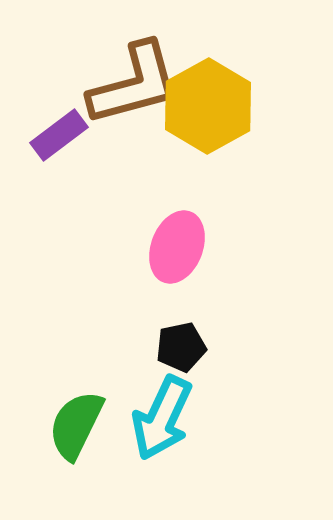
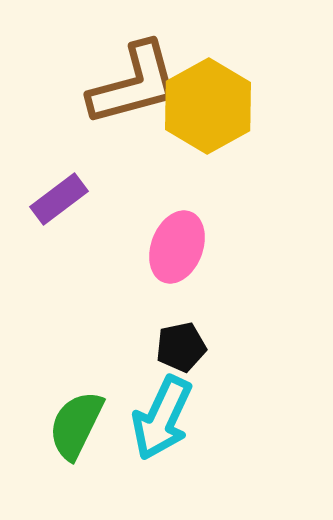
purple rectangle: moved 64 px down
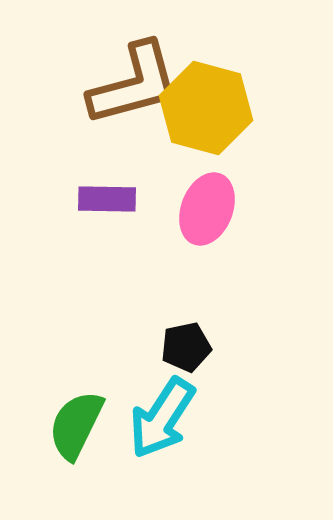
yellow hexagon: moved 2 px left, 2 px down; rotated 16 degrees counterclockwise
purple rectangle: moved 48 px right; rotated 38 degrees clockwise
pink ellipse: moved 30 px right, 38 px up
black pentagon: moved 5 px right
cyan arrow: rotated 8 degrees clockwise
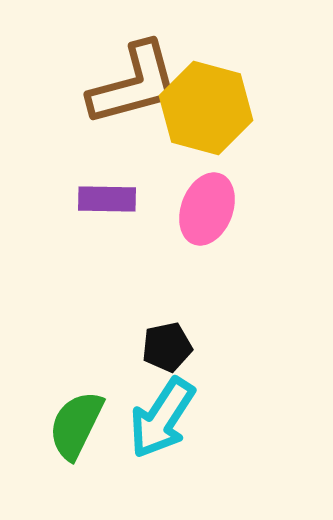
black pentagon: moved 19 px left
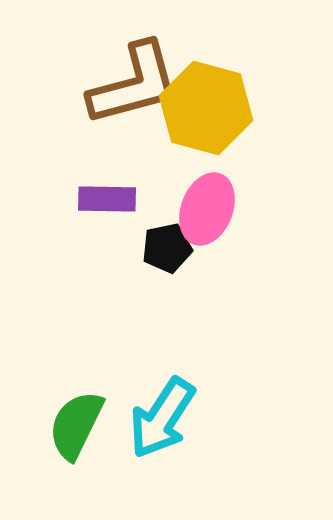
black pentagon: moved 99 px up
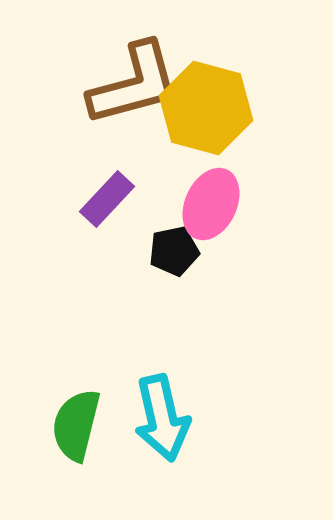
purple rectangle: rotated 48 degrees counterclockwise
pink ellipse: moved 4 px right, 5 px up; rotated 4 degrees clockwise
black pentagon: moved 7 px right, 3 px down
cyan arrow: rotated 46 degrees counterclockwise
green semicircle: rotated 12 degrees counterclockwise
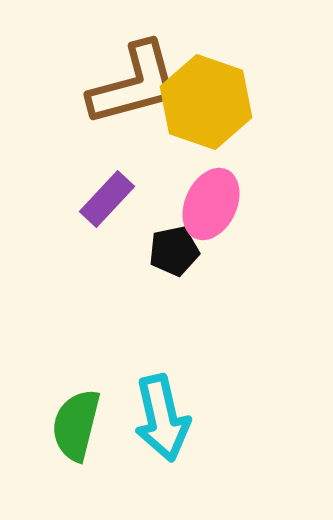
yellow hexagon: moved 6 px up; rotated 4 degrees clockwise
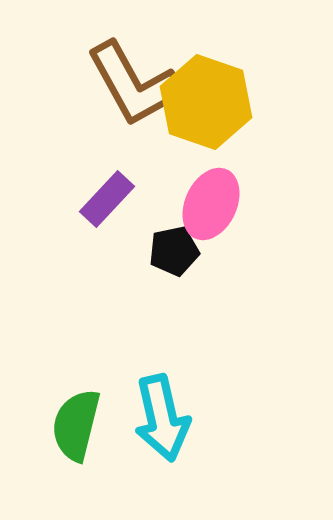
brown L-shape: rotated 76 degrees clockwise
